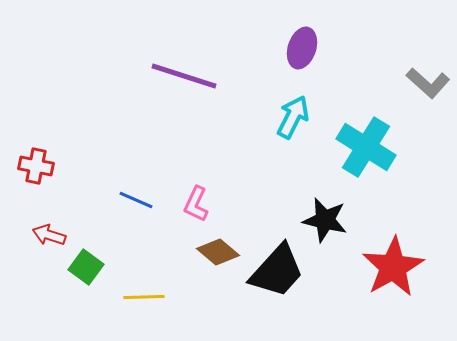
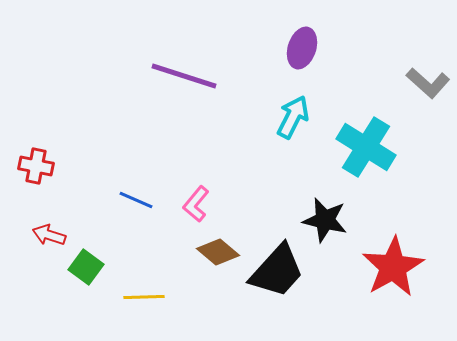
pink L-shape: rotated 15 degrees clockwise
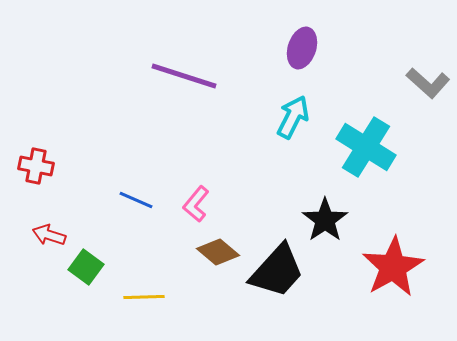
black star: rotated 24 degrees clockwise
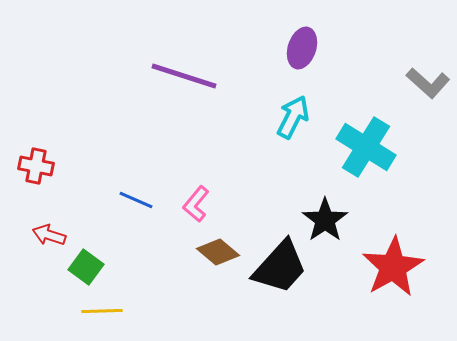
black trapezoid: moved 3 px right, 4 px up
yellow line: moved 42 px left, 14 px down
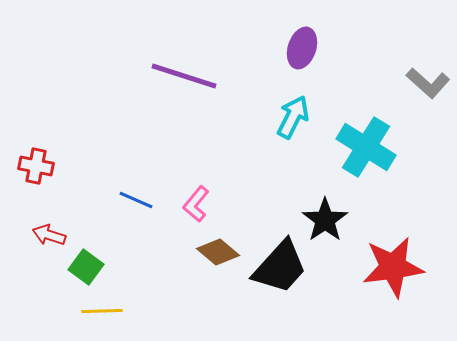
red star: rotated 22 degrees clockwise
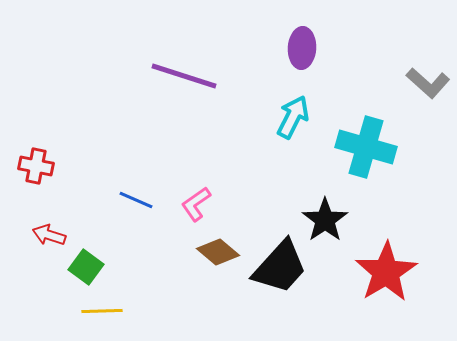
purple ellipse: rotated 15 degrees counterclockwise
cyan cross: rotated 16 degrees counterclockwise
pink L-shape: rotated 15 degrees clockwise
red star: moved 7 px left, 5 px down; rotated 24 degrees counterclockwise
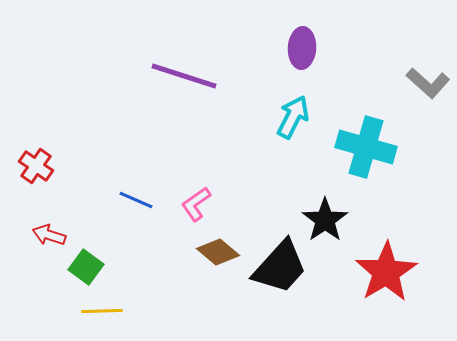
red cross: rotated 24 degrees clockwise
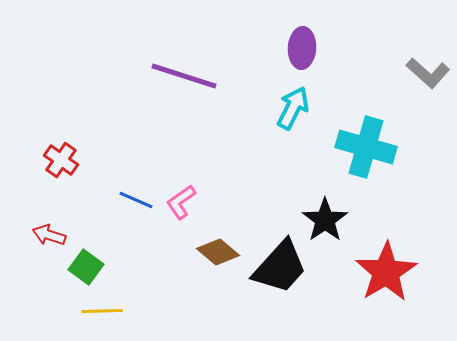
gray L-shape: moved 10 px up
cyan arrow: moved 9 px up
red cross: moved 25 px right, 6 px up
pink L-shape: moved 15 px left, 2 px up
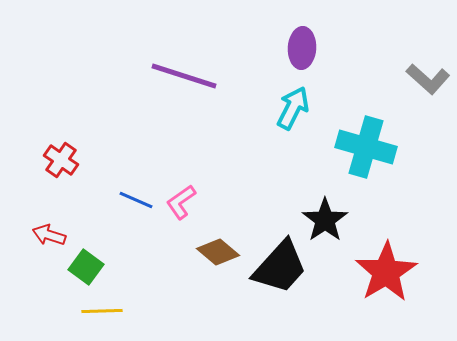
gray L-shape: moved 6 px down
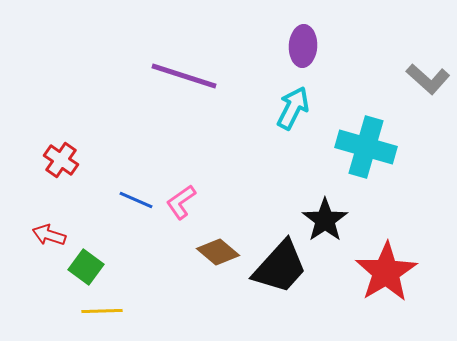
purple ellipse: moved 1 px right, 2 px up
